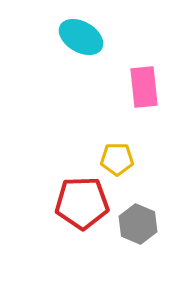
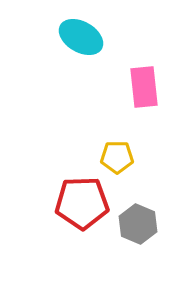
yellow pentagon: moved 2 px up
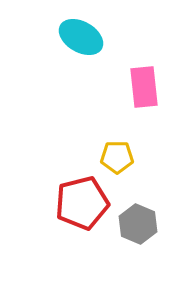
red pentagon: rotated 12 degrees counterclockwise
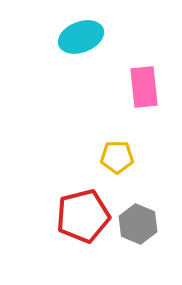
cyan ellipse: rotated 51 degrees counterclockwise
red pentagon: moved 1 px right, 13 px down
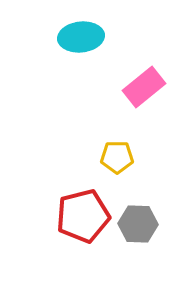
cyan ellipse: rotated 15 degrees clockwise
pink rectangle: rotated 57 degrees clockwise
gray hexagon: rotated 21 degrees counterclockwise
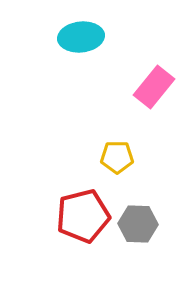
pink rectangle: moved 10 px right; rotated 12 degrees counterclockwise
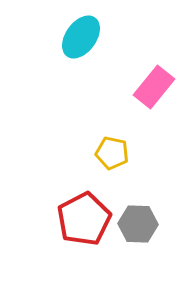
cyan ellipse: rotated 48 degrees counterclockwise
yellow pentagon: moved 5 px left, 4 px up; rotated 12 degrees clockwise
red pentagon: moved 1 px right, 3 px down; rotated 14 degrees counterclockwise
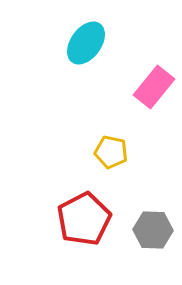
cyan ellipse: moved 5 px right, 6 px down
yellow pentagon: moved 1 px left, 1 px up
gray hexagon: moved 15 px right, 6 px down
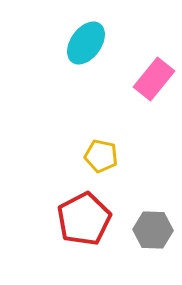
pink rectangle: moved 8 px up
yellow pentagon: moved 10 px left, 4 px down
